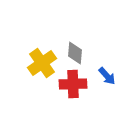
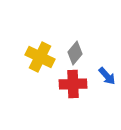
gray diamond: rotated 35 degrees clockwise
yellow cross: moved 2 px left, 6 px up; rotated 28 degrees counterclockwise
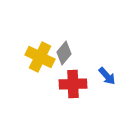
gray diamond: moved 11 px left
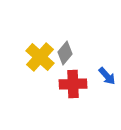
gray diamond: moved 1 px right
yellow cross: rotated 16 degrees clockwise
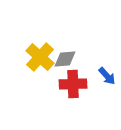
gray diamond: moved 6 px down; rotated 45 degrees clockwise
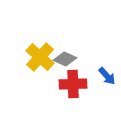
gray diamond: rotated 30 degrees clockwise
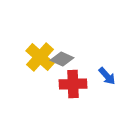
gray diamond: moved 3 px left
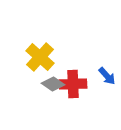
gray diamond: moved 9 px left, 25 px down; rotated 10 degrees clockwise
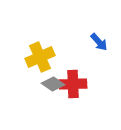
yellow cross: rotated 24 degrees clockwise
blue arrow: moved 8 px left, 34 px up
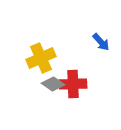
blue arrow: moved 2 px right
yellow cross: moved 1 px right, 1 px down
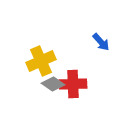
yellow cross: moved 3 px down
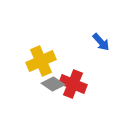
red cross: rotated 24 degrees clockwise
